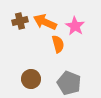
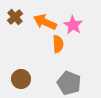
brown cross: moved 5 px left, 4 px up; rotated 28 degrees counterclockwise
pink star: moved 2 px left, 1 px up
orange semicircle: rotated 12 degrees clockwise
brown circle: moved 10 px left
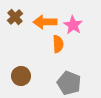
orange arrow: rotated 25 degrees counterclockwise
brown circle: moved 3 px up
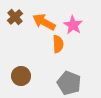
orange arrow: moved 1 px left; rotated 30 degrees clockwise
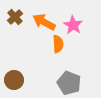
brown circle: moved 7 px left, 4 px down
